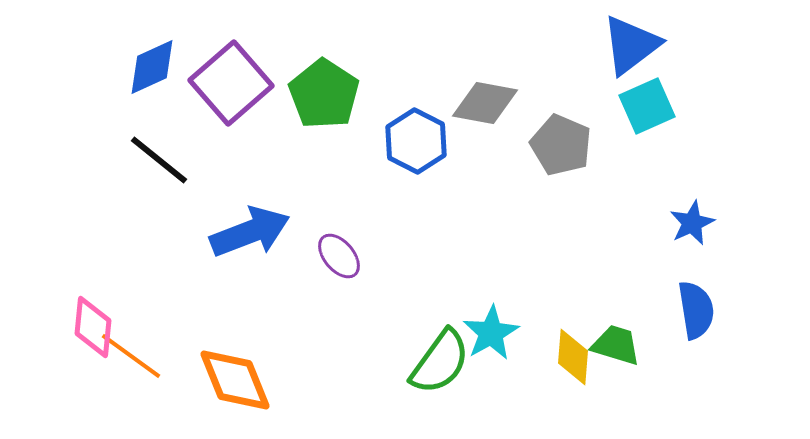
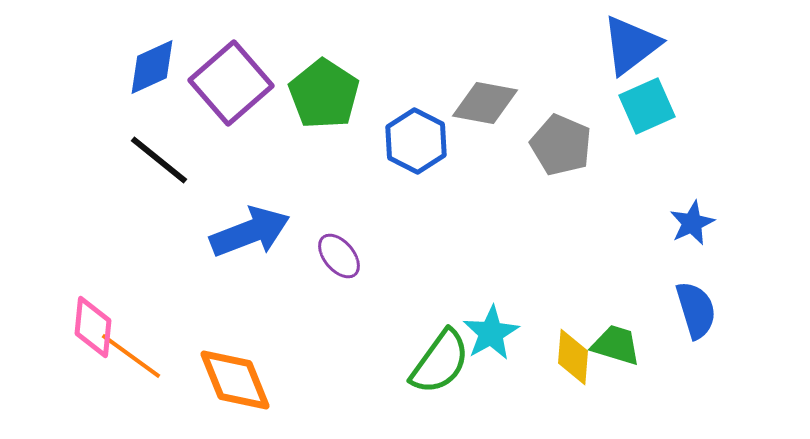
blue semicircle: rotated 8 degrees counterclockwise
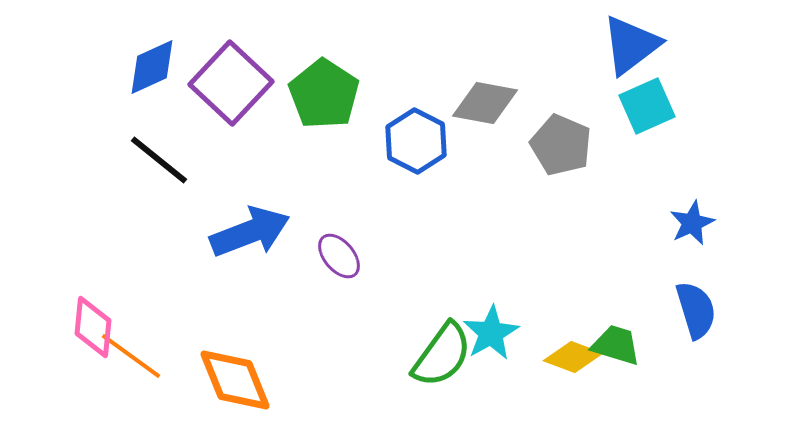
purple square: rotated 6 degrees counterclockwise
yellow diamond: rotated 74 degrees counterclockwise
green semicircle: moved 2 px right, 7 px up
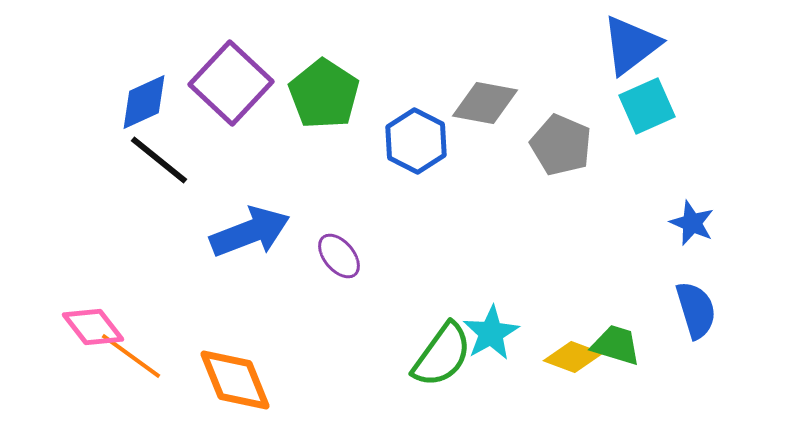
blue diamond: moved 8 px left, 35 px down
blue star: rotated 24 degrees counterclockwise
pink diamond: rotated 44 degrees counterclockwise
